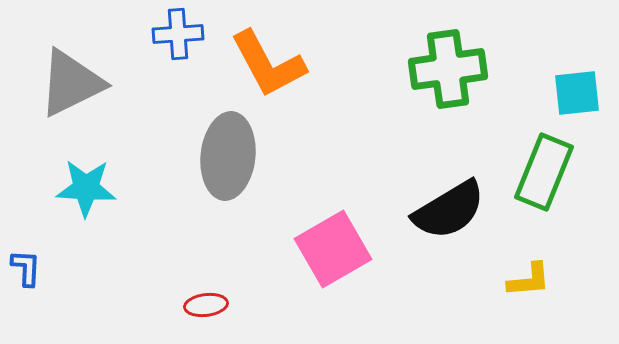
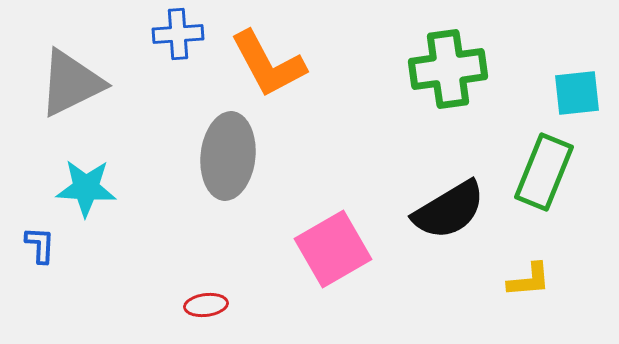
blue L-shape: moved 14 px right, 23 px up
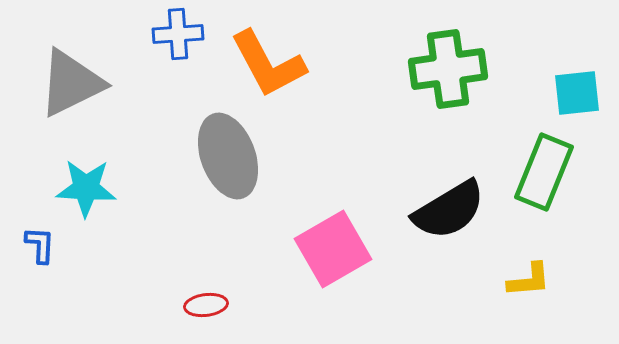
gray ellipse: rotated 26 degrees counterclockwise
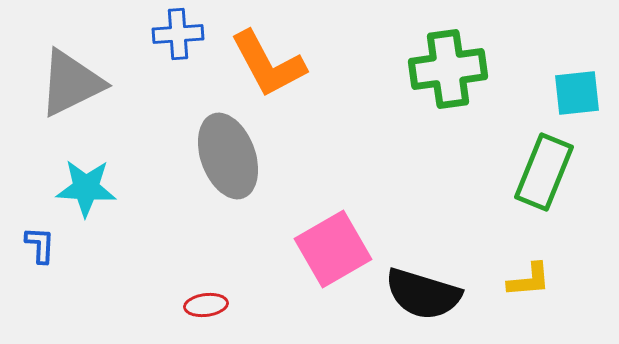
black semicircle: moved 26 px left, 84 px down; rotated 48 degrees clockwise
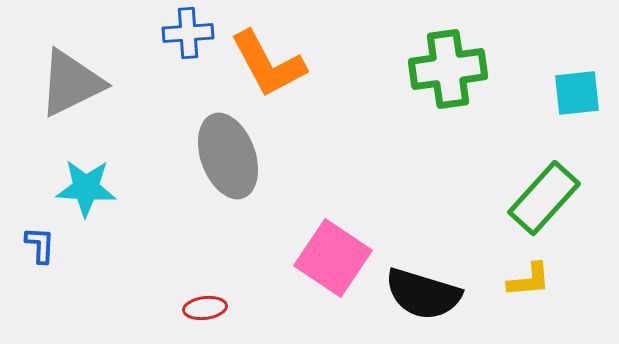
blue cross: moved 10 px right, 1 px up
green rectangle: moved 26 px down; rotated 20 degrees clockwise
pink square: moved 9 px down; rotated 26 degrees counterclockwise
red ellipse: moved 1 px left, 3 px down
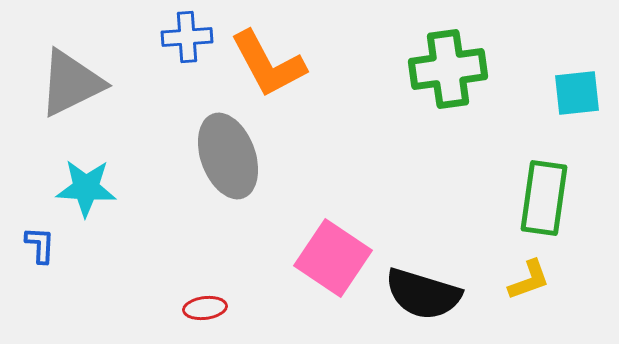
blue cross: moved 1 px left, 4 px down
green rectangle: rotated 34 degrees counterclockwise
yellow L-shape: rotated 15 degrees counterclockwise
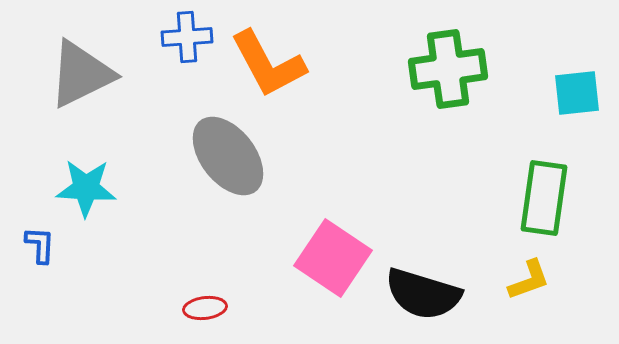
gray triangle: moved 10 px right, 9 px up
gray ellipse: rotated 18 degrees counterclockwise
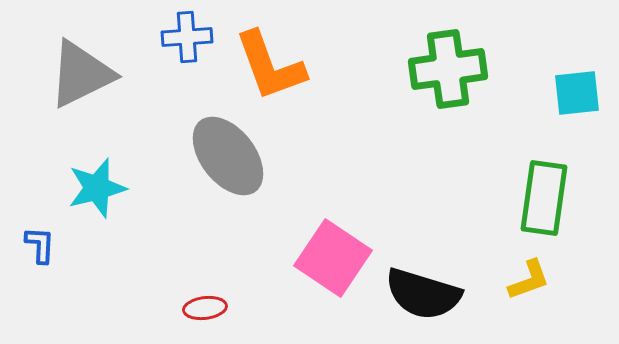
orange L-shape: moved 2 px right, 2 px down; rotated 8 degrees clockwise
cyan star: moved 11 px right; rotated 18 degrees counterclockwise
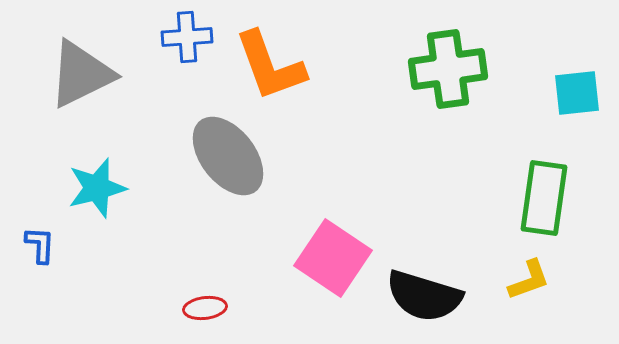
black semicircle: moved 1 px right, 2 px down
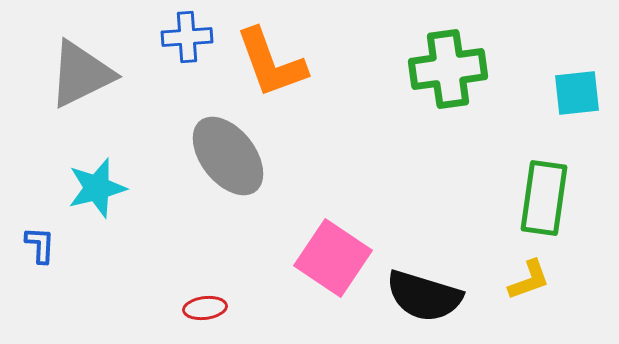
orange L-shape: moved 1 px right, 3 px up
